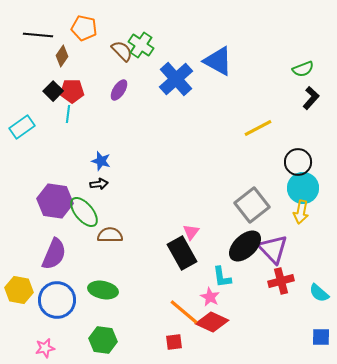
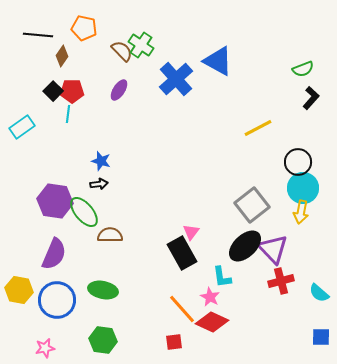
orange line at (184, 312): moved 2 px left, 3 px up; rotated 8 degrees clockwise
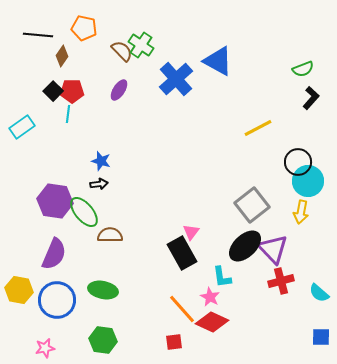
cyan circle at (303, 188): moved 5 px right, 7 px up
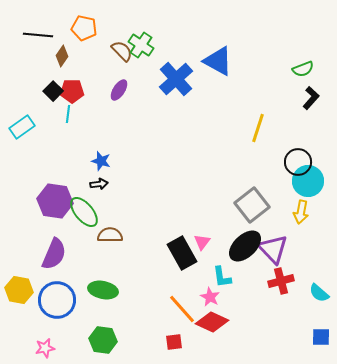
yellow line at (258, 128): rotated 44 degrees counterclockwise
pink triangle at (191, 232): moved 11 px right, 10 px down
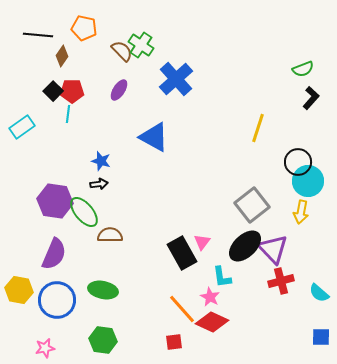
blue triangle at (218, 61): moved 64 px left, 76 px down
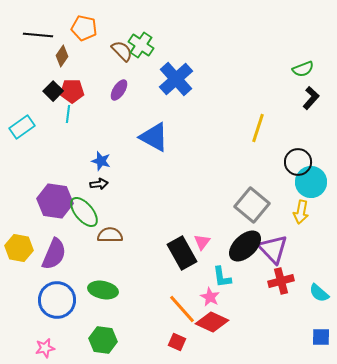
cyan circle at (308, 181): moved 3 px right, 1 px down
gray square at (252, 205): rotated 12 degrees counterclockwise
yellow hexagon at (19, 290): moved 42 px up
red square at (174, 342): moved 3 px right; rotated 30 degrees clockwise
